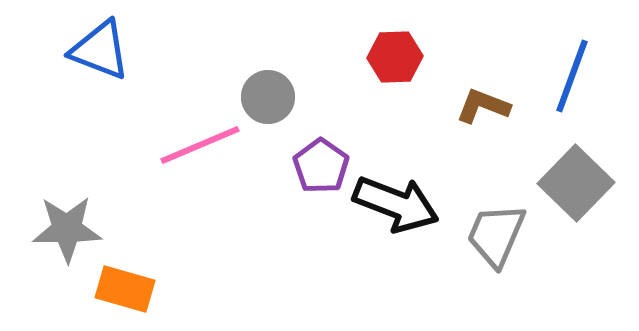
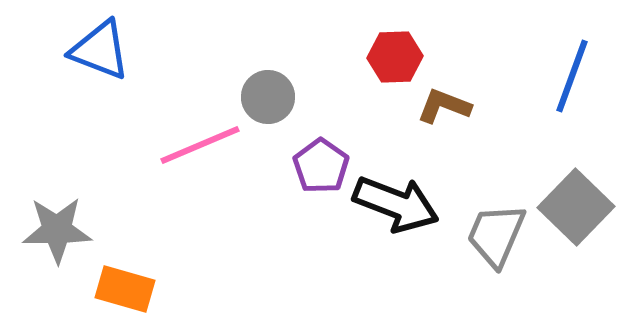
brown L-shape: moved 39 px left
gray square: moved 24 px down
gray star: moved 10 px left, 1 px down
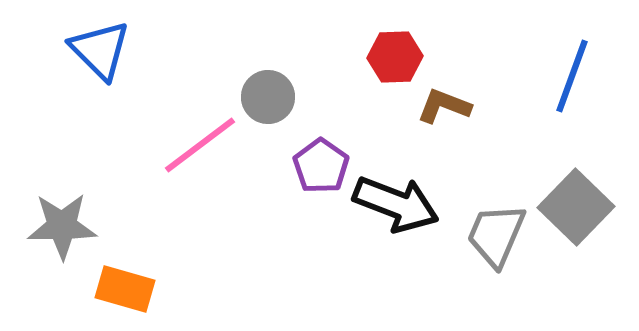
blue triangle: rotated 24 degrees clockwise
pink line: rotated 14 degrees counterclockwise
gray star: moved 5 px right, 4 px up
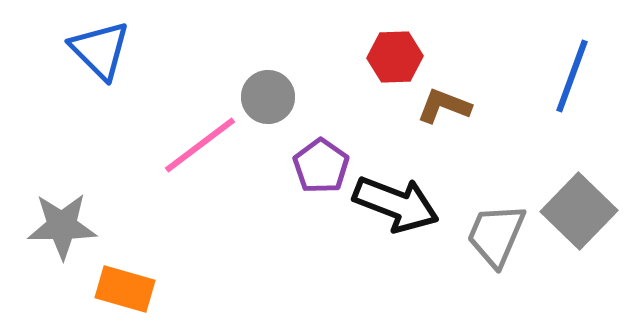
gray square: moved 3 px right, 4 px down
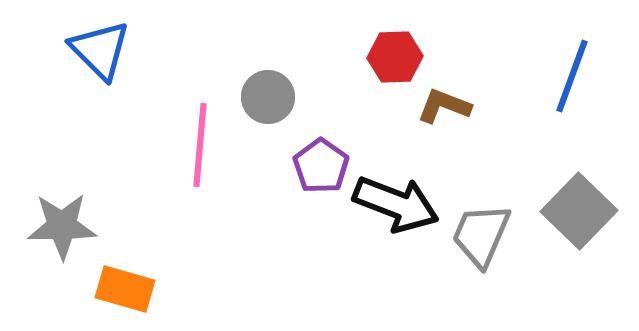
pink line: rotated 48 degrees counterclockwise
gray trapezoid: moved 15 px left
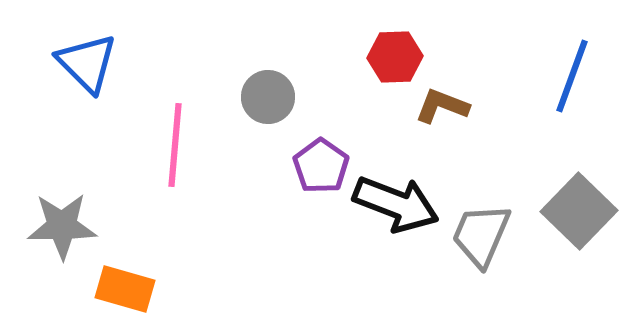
blue triangle: moved 13 px left, 13 px down
brown L-shape: moved 2 px left
pink line: moved 25 px left
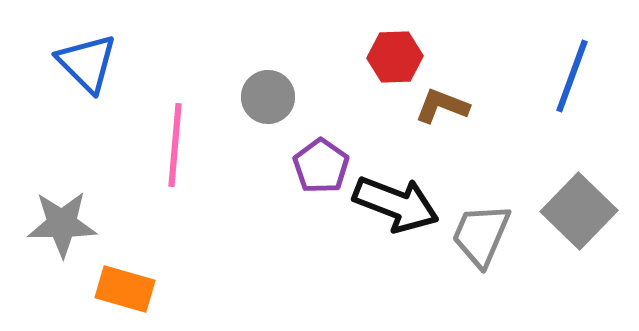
gray star: moved 2 px up
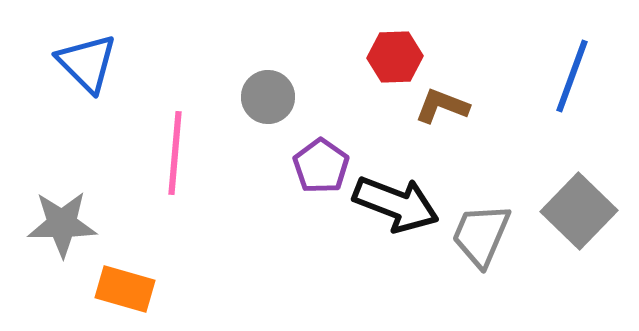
pink line: moved 8 px down
